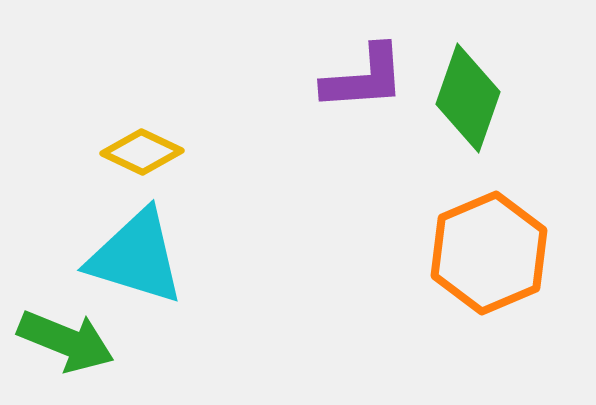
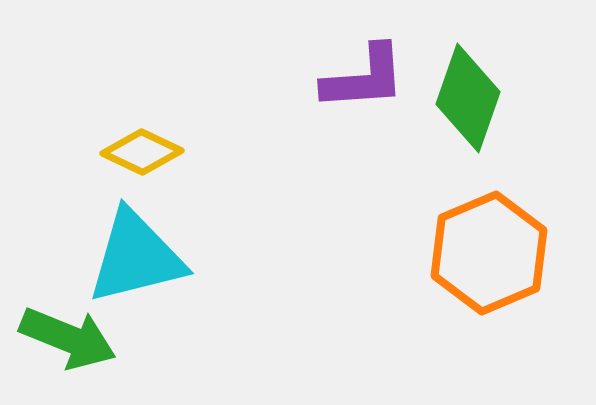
cyan triangle: rotated 31 degrees counterclockwise
green arrow: moved 2 px right, 3 px up
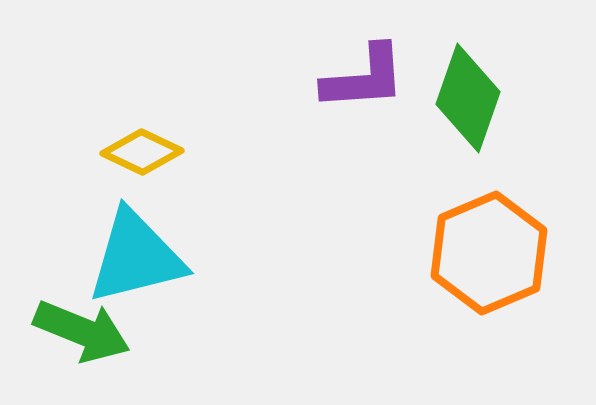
green arrow: moved 14 px right, 7 px up
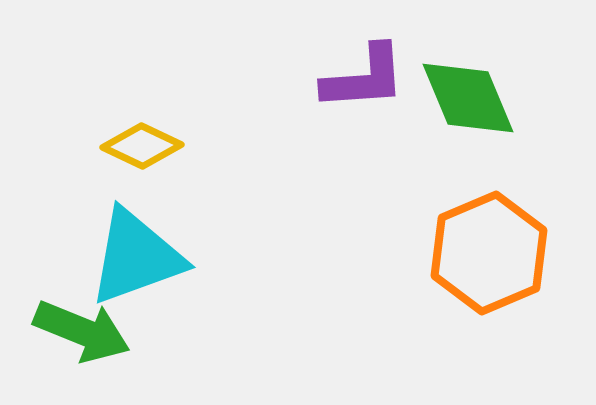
green diamond: rotated 42 degrees counterclockwise
yellow diamond: moved 6 px up
cyan triangle: rotated 6 degrees counterclockwise
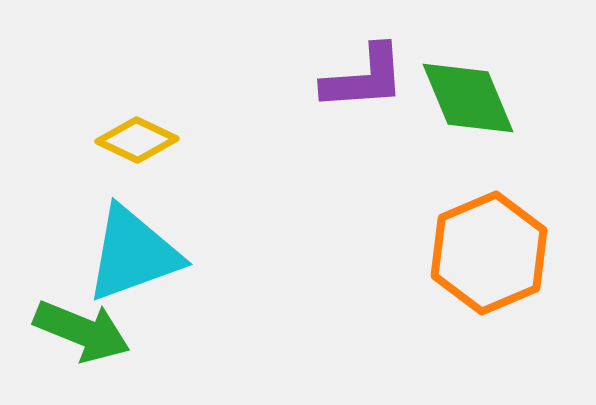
yellow diamond: moved 5 px left, 6 px up
cyan triangle: moved 3 px left, 3 px up
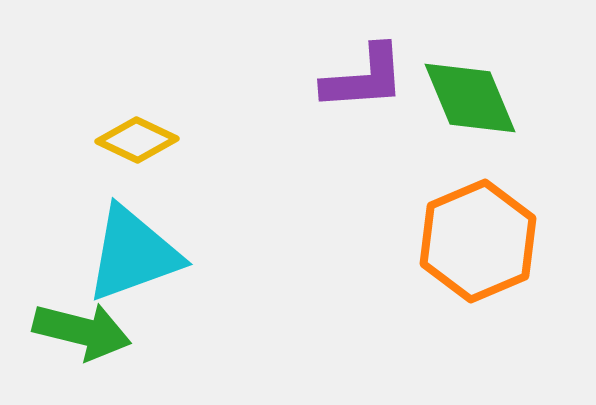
green diamond: moved 2 px right
orange hexagon: moved 11 px left, 12 px up
green arrow: rotated 8 degrees counterclockwise
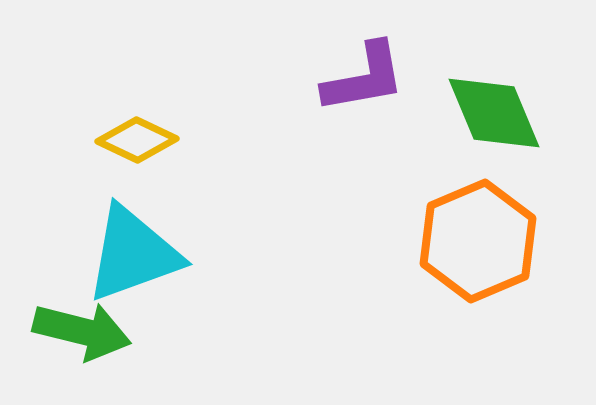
purple L-shape: rotated 6 degrees counterclockwise
green diamond: moved 24 px right, 15 px down
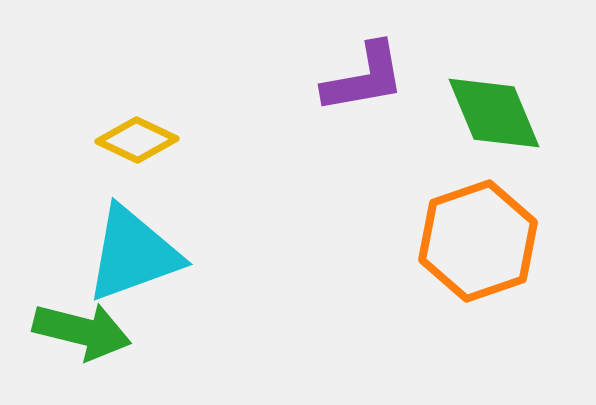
orange hexagon: rotated 4 degrees clockwise
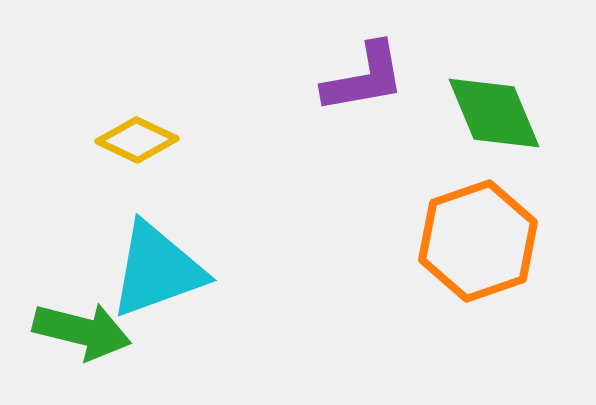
cyan triangle: moved 24 px right, 16 px down
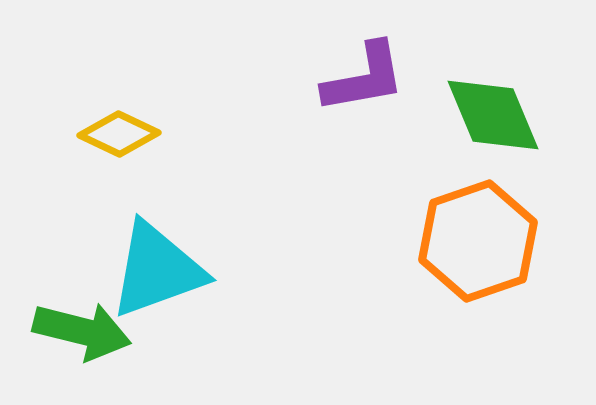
green diamond: moved 1 px left, 2 px down
yellow diamond: moved 18 px left, 6 px up
